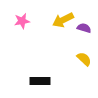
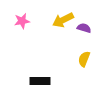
yellow semicircle: rotated 112 degrees counterclockwise
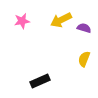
yellow arrow: moved 2 px left
black rectangle: rotated 24 degrees counterclockwise
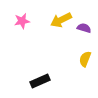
yellow semicircle: moved 1 px right
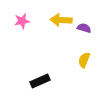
yellow arrow: rotated 30 degrees clockwise
yellow semicircle: moved 1 px left, 1 px down
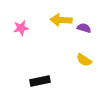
pink star: moved 1 px left, 7 px down
yellow semicircle: rotated 77 degrees counterclockwise
black rectangle: rotated 12 degrees clockwise
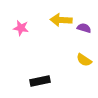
pink star: rotated 21 degrees clockwise
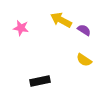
yellow arrow: rotated 25 degrees clockwise
purple semicircle: moved 2 px down; rotated 16 degrees clockwise
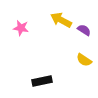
black rectangle: moved 2 px right
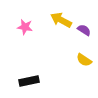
pink star: moved 4 px right, 1 px up
black rectangle: moved 13 px left
